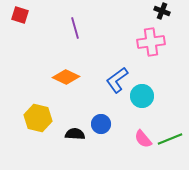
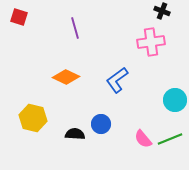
red square: moved 1 px left, 2 px down
cyan circle: moved 33 px right, 4 px down
yellow hexagon: moved 5 px left
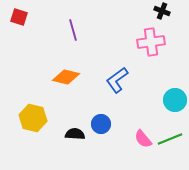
purple line: moved 2 px left, 2 px down
orange diamond: rotated 12 degrees counterclockwise
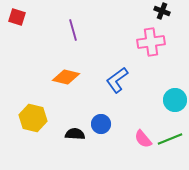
red square: moved 2 px left
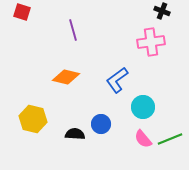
red square: moved 5 px right, 5 px up
cyan circle: moved 32 px left, 7 px down
yellow hexagon: moved 1 px down
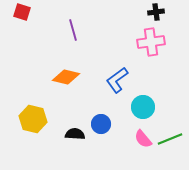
black cross: moved 6 px left, 1 px down; rotated 28 degrees counterclockwise
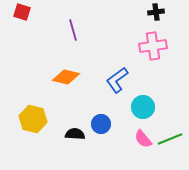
pink cross: moved 2 px right, 4 px down
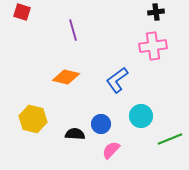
cyan circle: moved 2 px left, 9 px down
pink semicircle: moved 32 px left, 11 px down; rotated 84 degrees clockwise
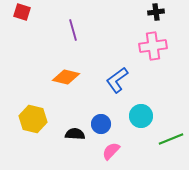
green line: moved 1 px right
pink semicircle: moved 1 px down
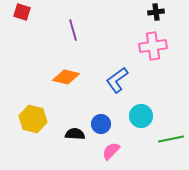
green line: rotated 10 degrees clockwise
